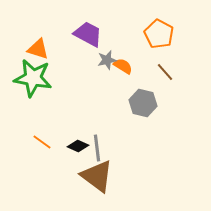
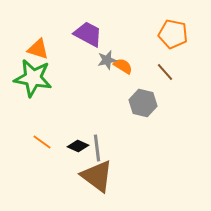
orange pentagon: moved 14 px right; rotated 16 degrees counterclockwise
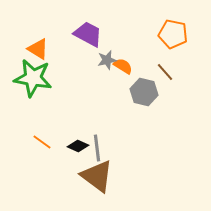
orange triangle: rotated 15 degrees clockwise
gray hexagon: moved 1 px right, 11 px up
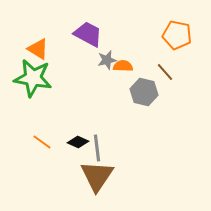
orange pentagon: moved 4 px right, 1 px down
orange semicircle: rotated 30 degrees counterclockwise
black diamond: moved 4 px up
brown triangle: rotated 27 degrees clockwise
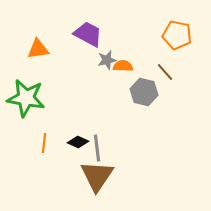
orange triangle: rotated 40 degrees counterclockwise
green star: moved 7 px left, 20 px down
orange line: moved 2 px right, 1 px down; rotated 60 degrees clockwise
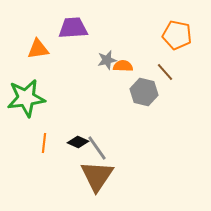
purple trapezoid: moved 15 px left, 6 px up; rotated 32 degrees counterclockwise
green star: rotated 18 degrees counterclockwise
gray line: rotated 28 degrees counterclockwise
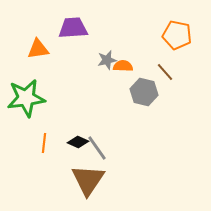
brown triangle: moved 9 px left, 4 px down
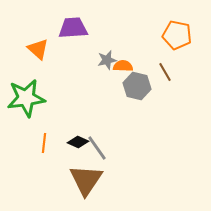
orange triangle: rotated 50 degrees clockwise
brown line: rotated 12 degrees clockwise
gray hexagon: moved 7 px left, 6 px up
brown triangle: moved 2 px left
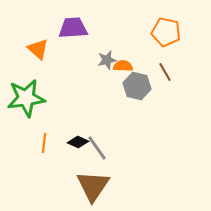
orange pentagon: moved 11 px left, 3 px up
brown triangle: moved 7 px right, 6 px down
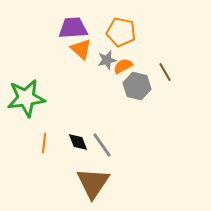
orange pentagon: moved 45 px left
orange triangle: moved 43 px right
orange semicircle: rotated 30 degrees counterclockwise
black diamond: rotated 45 degrees clockwise
gray line: moved 5 px right, 3 px up
brown triangle: moved 3 px up
